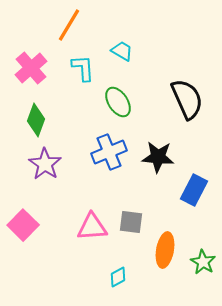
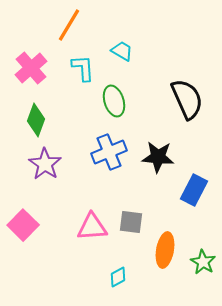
green ellipse: moved 4 px left, 1 px up; rotated 16 degrees clockwise
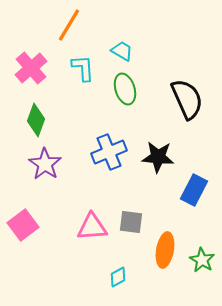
green ellipse: moved 11 px right, 12 px up
pink square: rotated 8 degrees clockwise
green star: moved 1 px left, 2 px up
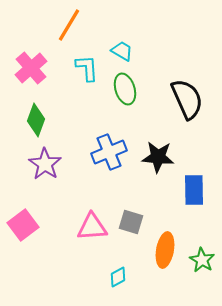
cyan L-shape: moved 4 px right
blue rectangle: rotated 28 degrees counterclockwise
gray square: rotated 10 degrees clockwise
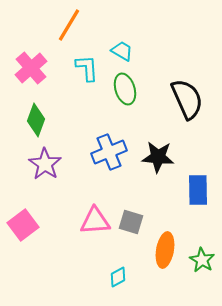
blue rectangle: moved 4 px right
pink triangle: moved 3 px right, 6 px up
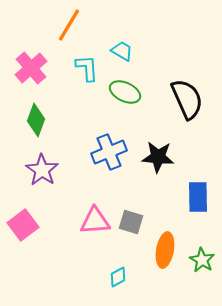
green ellipse: moved 3 px down; rotated 48 degrees counterclockwise
purple star: moved 3 px left, 6 px down
blue rectangle: moved 7 px down
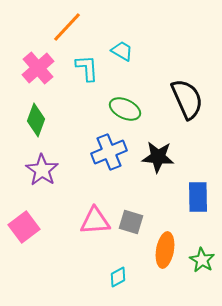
orange line: moved 2 px left, 2 px down; rotated 12 degrees clockwise
pink cross: moved 7 px right
green ellipse: moved 17 px down
pink square: moved 1 px right, 2 px down
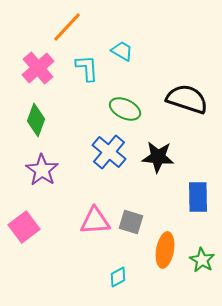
black semicircle: rotated 48 degrees counterclockwise
blue cross: rotated 28 degrees counterclockwise
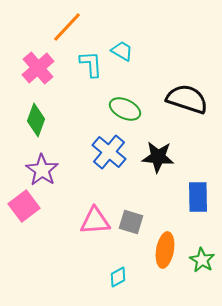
cyan L-shape: moved 4 px right, 4 px up
pink square: moved 21 px up
